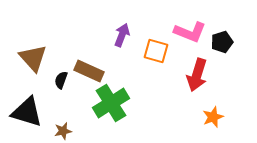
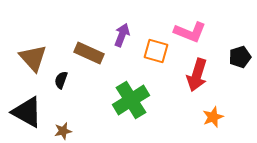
black pentagon: moved 18 px right, 15 px down
brown rectangle: moved 18 px up
green cross: moved 20 px right, 3 px up
black triangle: rotated 12 degrees clockwise
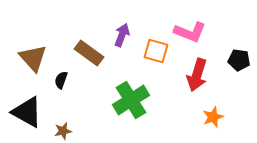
brown rectangle: rotated 12 degrees clockwise
black pentagon: moved 1 px left, 3 px down; rotated 25 degrees clockwise
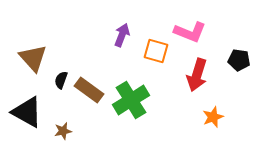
brown rectangle: moved 37 px down
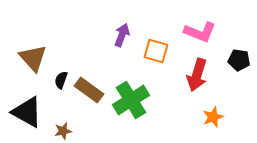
pink L-shape: moved 10 px right
